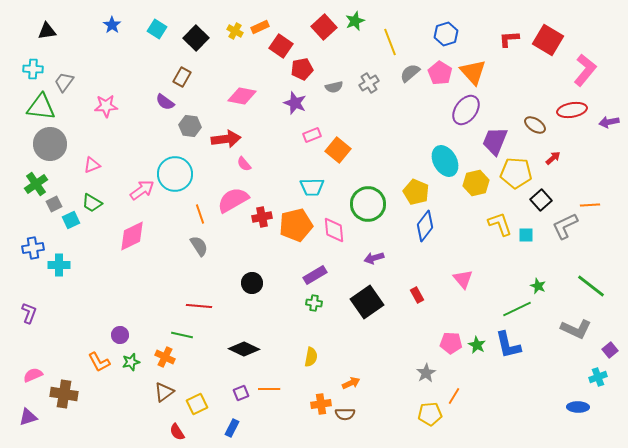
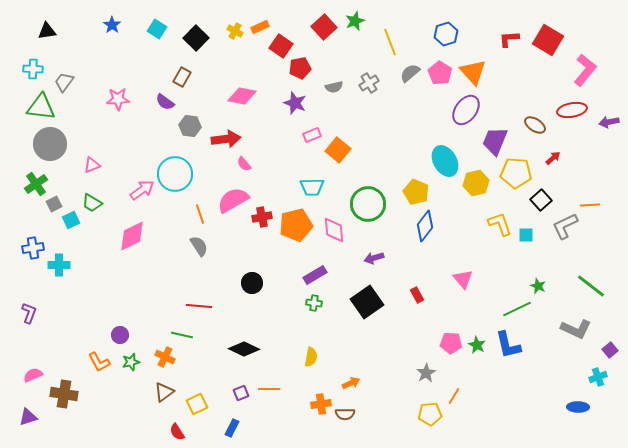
red pentagon at (302, 69): moved 2 px left, 1 px up
pink star at (106, 106): moved 12 px right, 7 px up
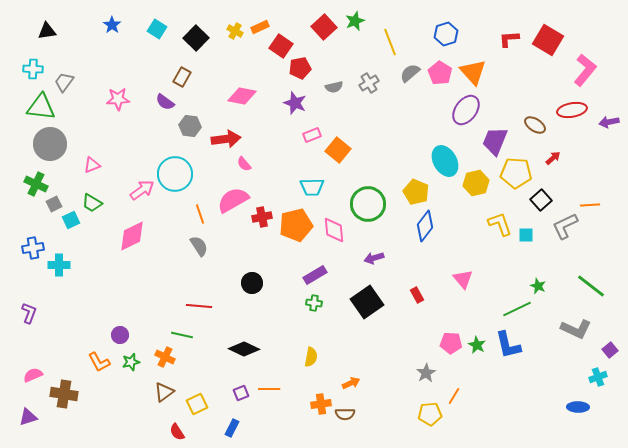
green cross at (36, 184): rotated 30 degrees counterclockwise
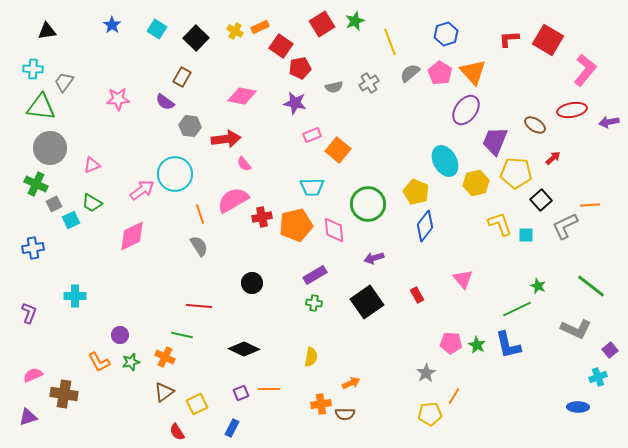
red square at (324, 27): moved 2 px left, 3 px up; rotated 10 degrees clockwise
purple star at (295, 103): rotated 10 degrees counterclockwise
gray circle at (50, 144): moved 4 px down
cyan cross at (59, 265): moved 16 px right, 31 px down
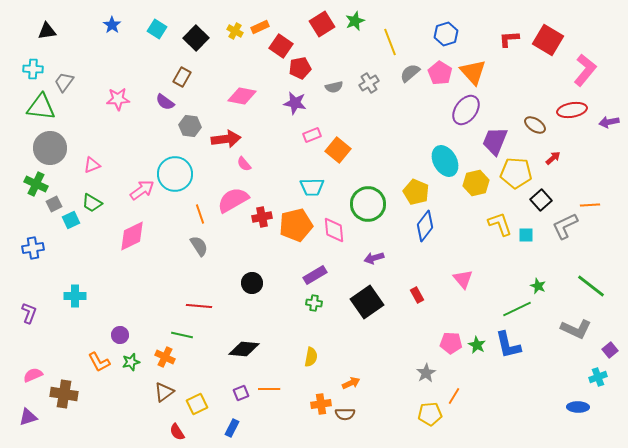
black diamond at (244, 349): rotated 20 degrees counterclockwise
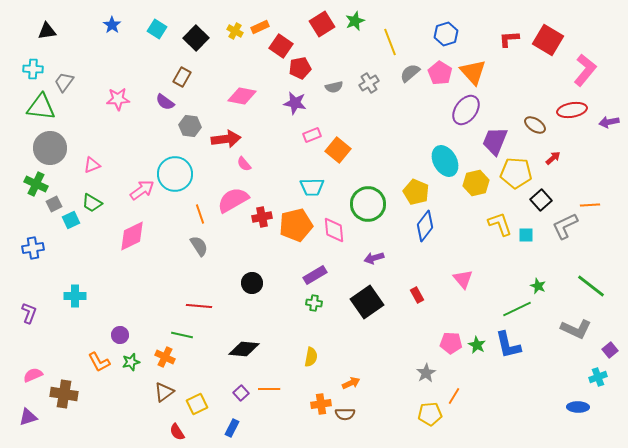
purple square at (241, 393): rotated 21 degrees counterclockwise
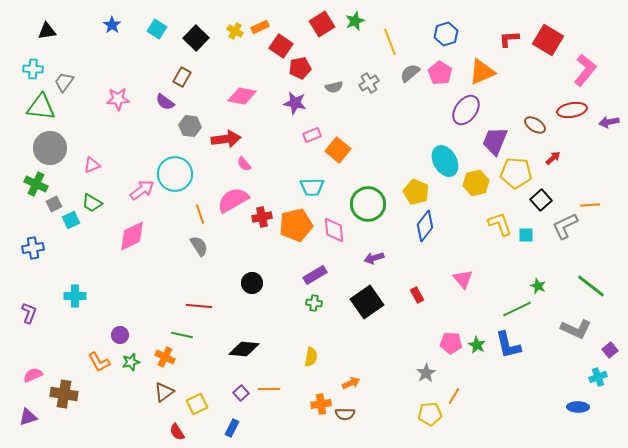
orange triangle at (473, 72): moved 9 px right; rotated 48 degrees clockwise
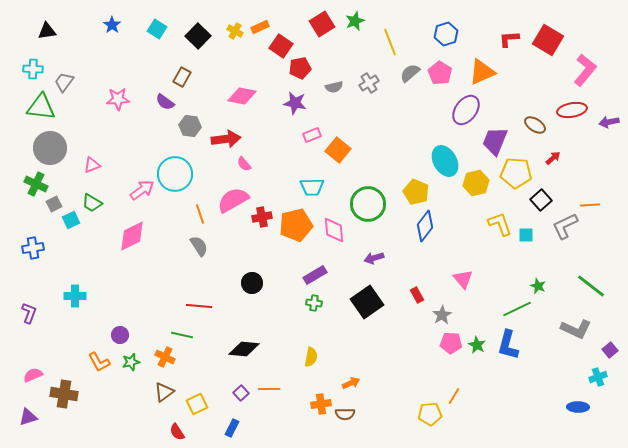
black square at (196, 38): moved 2 px right, 2 px up
blue L-shape at (508, 345): rotated 28 degrees clockwise
gray star at (426, 373): moved 16 px right, 58 px up
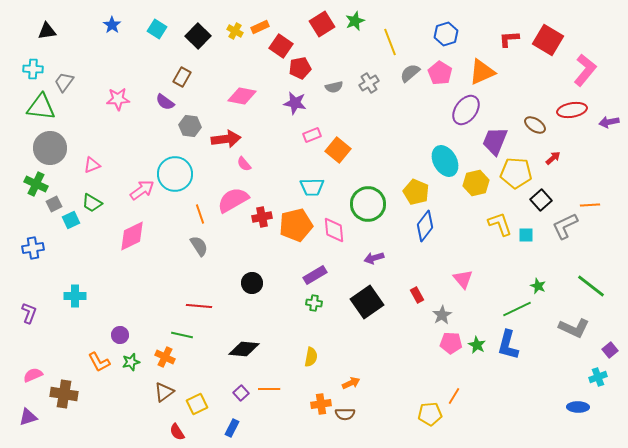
gray L-shape at (576, 329): moved 2 px left, 1 px up
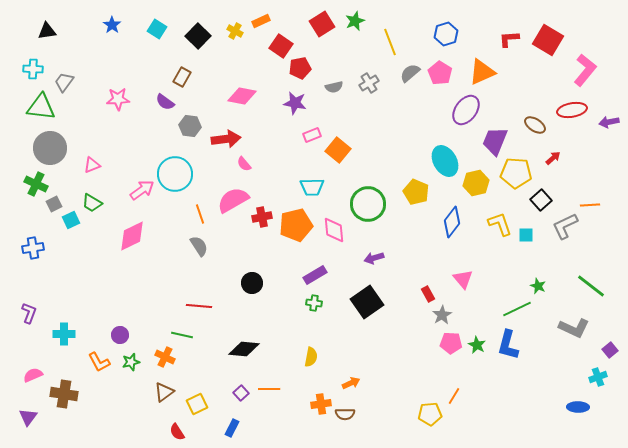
orange rectangle at (260, 27): moved 1 px right, 6 px up
blue diamond at (425, 226): moved 27 px right, 4 px up
red rectangle at (417, 295): moved 11 px right, 1 px up
cyan cross at (75, 296): moved 11 px left, 38 px down
purple triangle at (28, 417): rotated 36 degrees counterclockwise
